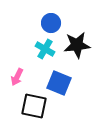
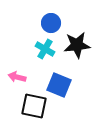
pink arrow: rotated 78 degrees clockwise
blue square: moved 2 px down
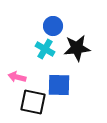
blue circle: moved 2 px right, 3 px down
black star: moved 3 px down
blue square: rotated 20 degrees counterclockwise
black square: moved 1 px left, 4 px up
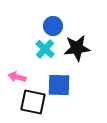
cyan cross: rotated 12 degrees clockwise
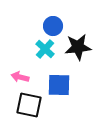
black star: moved 1 px right, 1 px up
pink arrow: moved 3 px right
black square: moved 4 px left, 3 px down
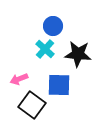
black star: moved 7 px down; rotated 12 degrees clockwise
pink arrow: moved 1 px left, 2 px down; rotated 36 degrees counterclockwise
black square: moved 3 px right; rotated 24 degrees clockwise
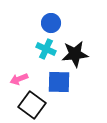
blue circle: moved 2 px left, 3 px up
cyan cross: moved 1 px right; rotated 18 degrees counterclockwise
black star: moved 3 px left; rotated 12 degrees counterclockwise
blue square: moved 3 px up
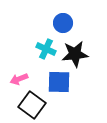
blue circle: moved 12 px right
